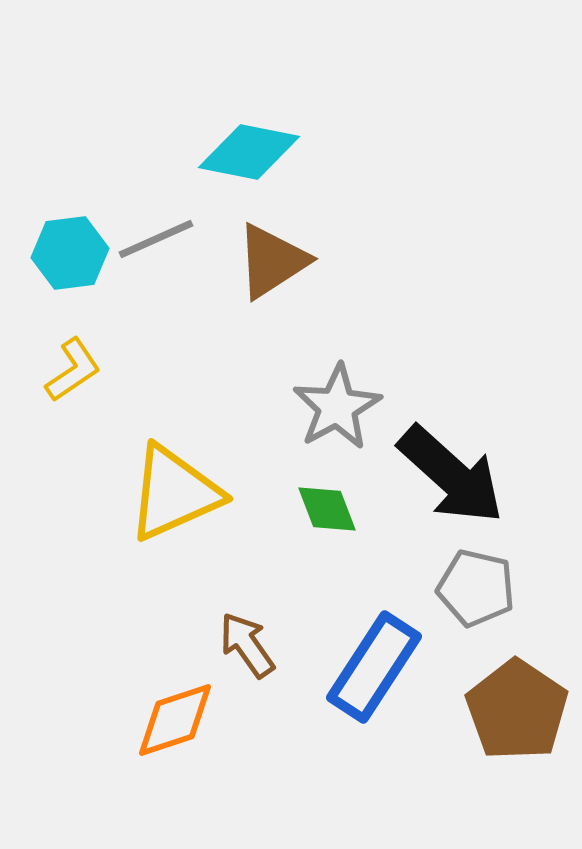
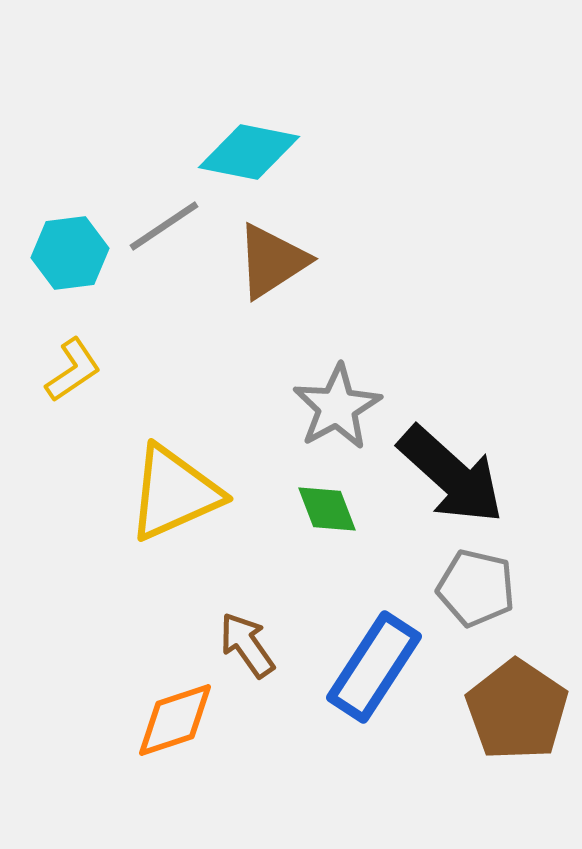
gray line: moved 8 px right, 13 px up; rotated 10 degrees counterclockwise
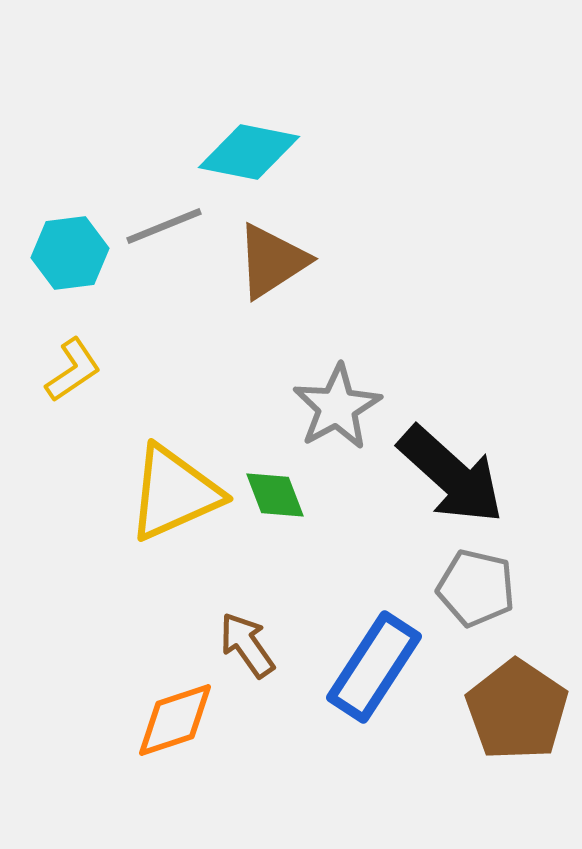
gray line: rotated 12 degrees clockwise
green diamond: moved 52 px left, 14 px up
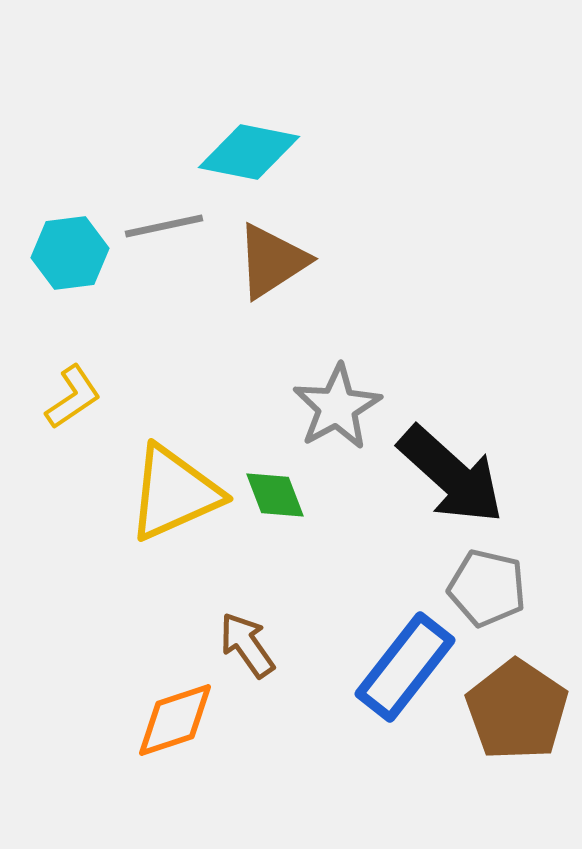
gray line: rotated 10 degrees clockwise
yellow L-shape: moved 27 px down
gray pentagon: moved 11 px right
blue rectangle: moved 31 px right; rotated 5 degrees clockwise
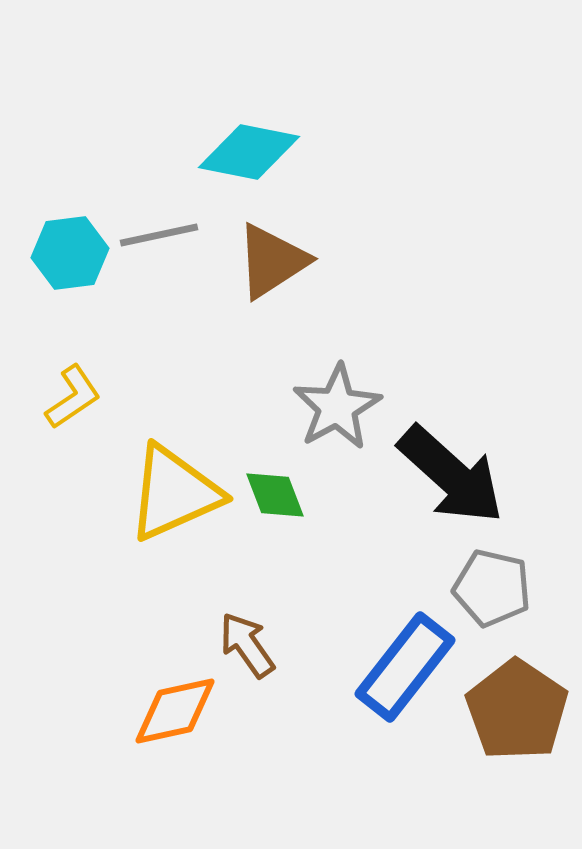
gray line: moved 5 px left, 9 px down
gray pentagon: moved 5 px right
orange diamond: moved 9 px up; rotated 6 degrees clockwise
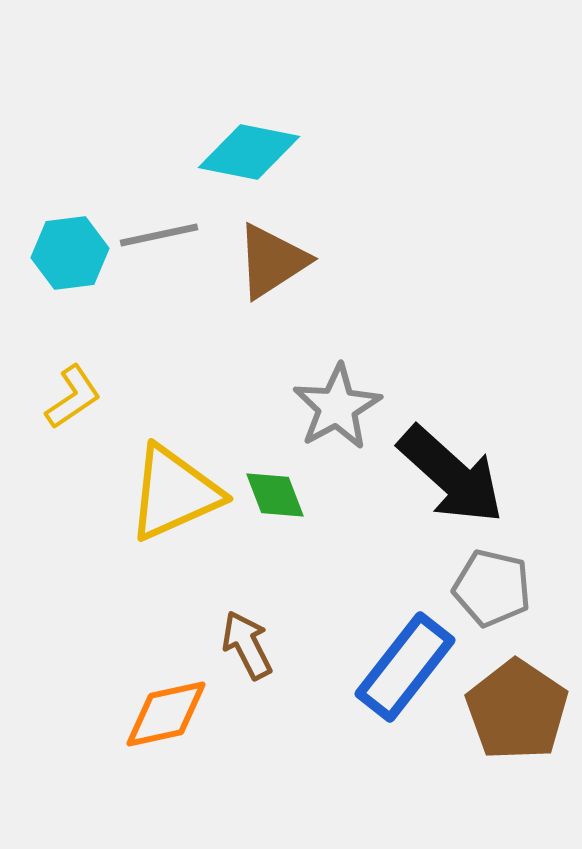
brown arrow: rotated 8 degrees clockwise
orange diamond: moved 9 px left, 3 px down
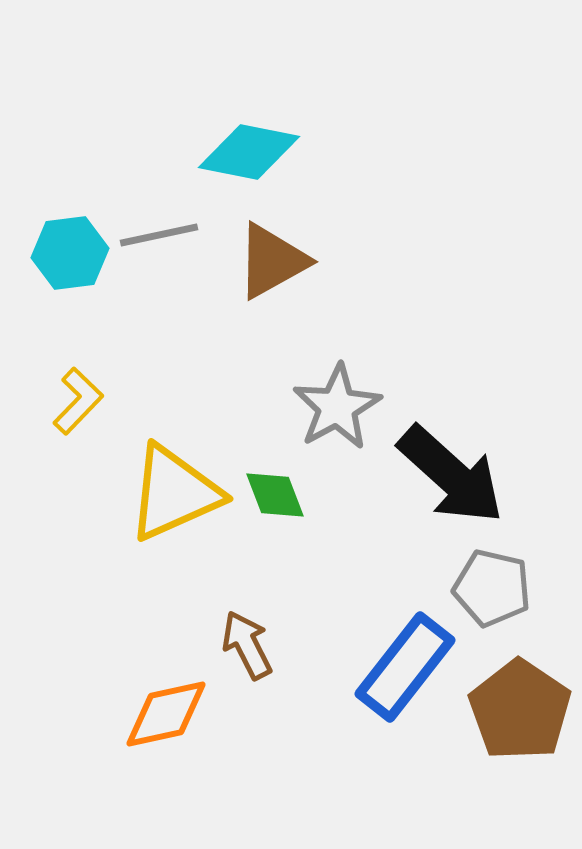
brown triangle: rotated 4 degrees clockwise
yellow L-shape: moved 5 px right, 4 px down; rotated 12 degrees counterclockwise
brown pentagon: moved 3 px right
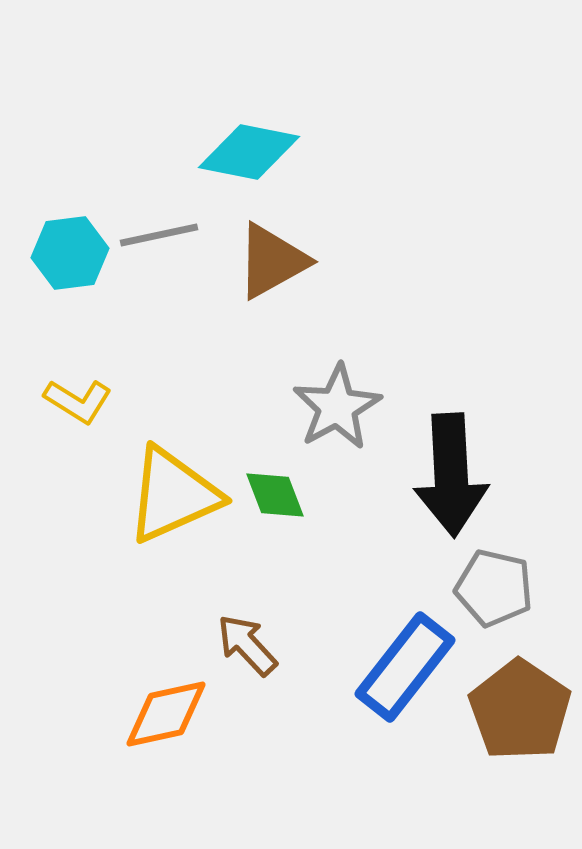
yellow L-shape: rotated 78 degrees clockwise
black arrow: rotated 45 degrees clockwise
yellow triangle: moved 1 px left, 2 px down
gray pentagon: moved 2 px right
brown arrow: rotated 16 degrees counterclockwise
